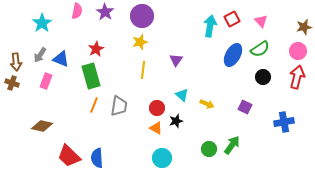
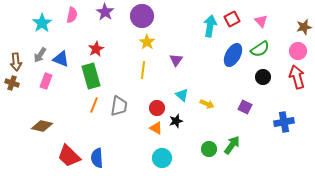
pink semicircle: moved 5 px left, 4 px down
yellow star: moved 7 px right; rotated 21 degrees counterclockwise
red arrow: rotated 30 degrees counterclockwise
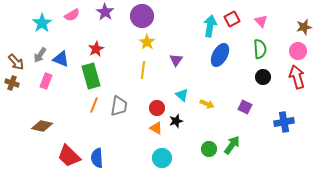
pink semicircle: rotated 49 degrees clockwise
green semicircle: rotated 60 degrees counterclockwise
blue ellipse: moved 13 px left
brown arrow: rotated 36 degrees counterclockwise
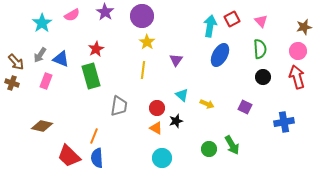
orange line: moved 31 px down
green arrow: rotated 114 degrees clockwise
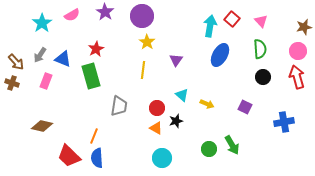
red square: rotated 21 degrees counterclockwise
blue triangle: moved 2 px right
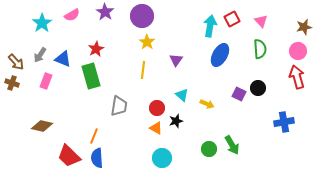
red square: rotated 21 degrees clockwise
black circle: moved 5 px left, 11 px down
purple square: moved 6 px left, 13 px up
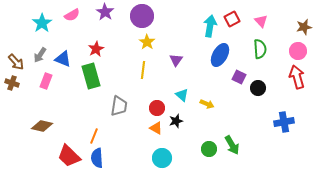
purple square: moved 17 px up
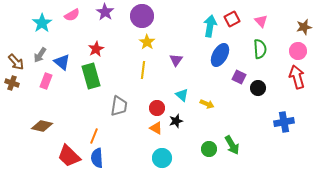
blue triangle: moved 1 px left, 3 px down; rotated 18 degrees clockwise
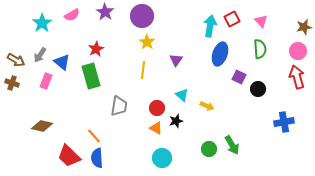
blue ellipse: moved 1 px up; rotated 10 degrees counterclockwise
brown arrow: moved 2 px up; rotated 18 degrees counterclockwise
black circle: moved 1 px down
yellow arrow: moved 2 px down
orange line: rotated 63 degrees counterclockwise
